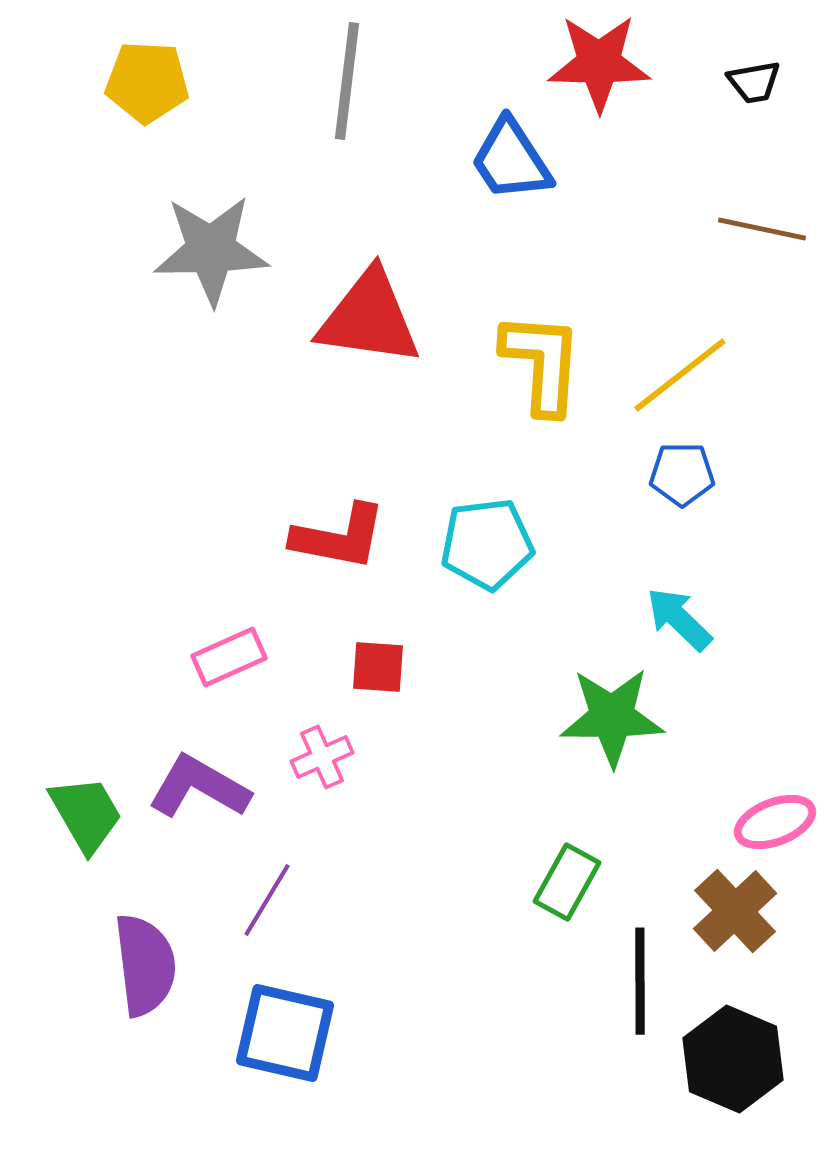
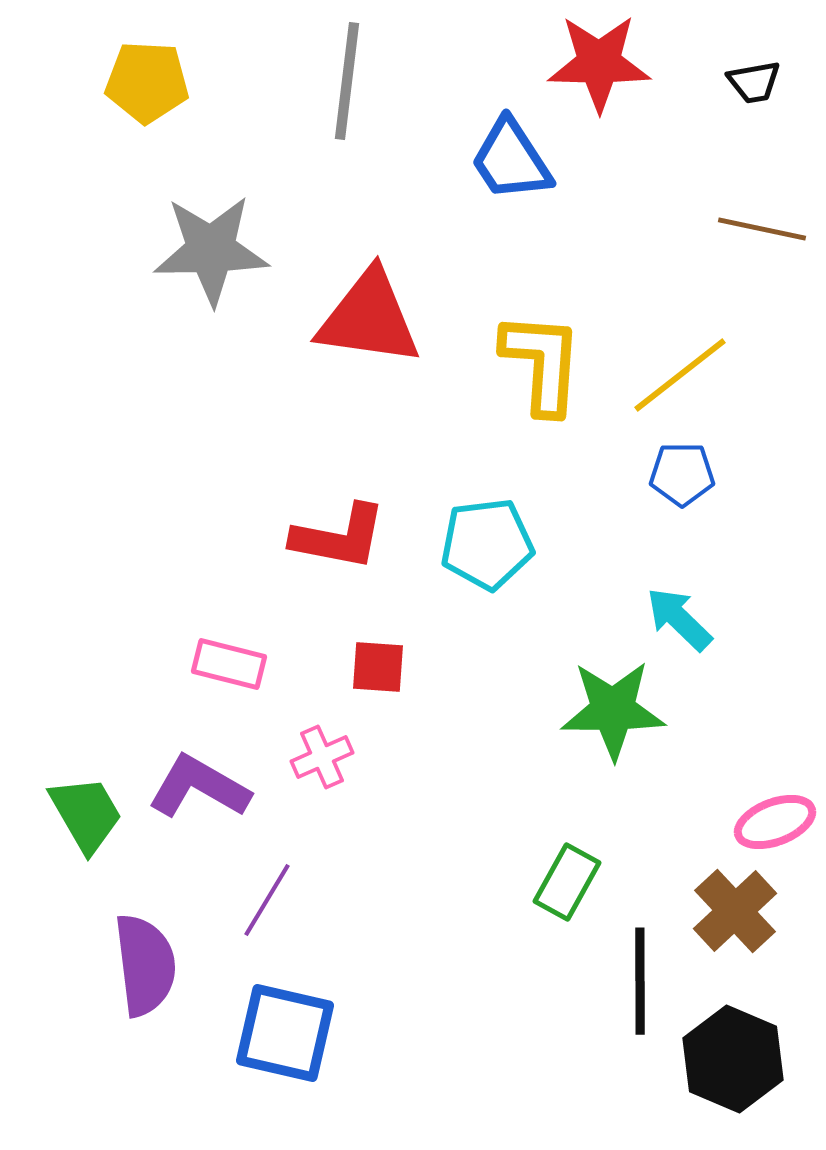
pink rectangle: moved 7 px down; rotated 38 degrees clockwise
green star: moved 1 px right, 7 px up
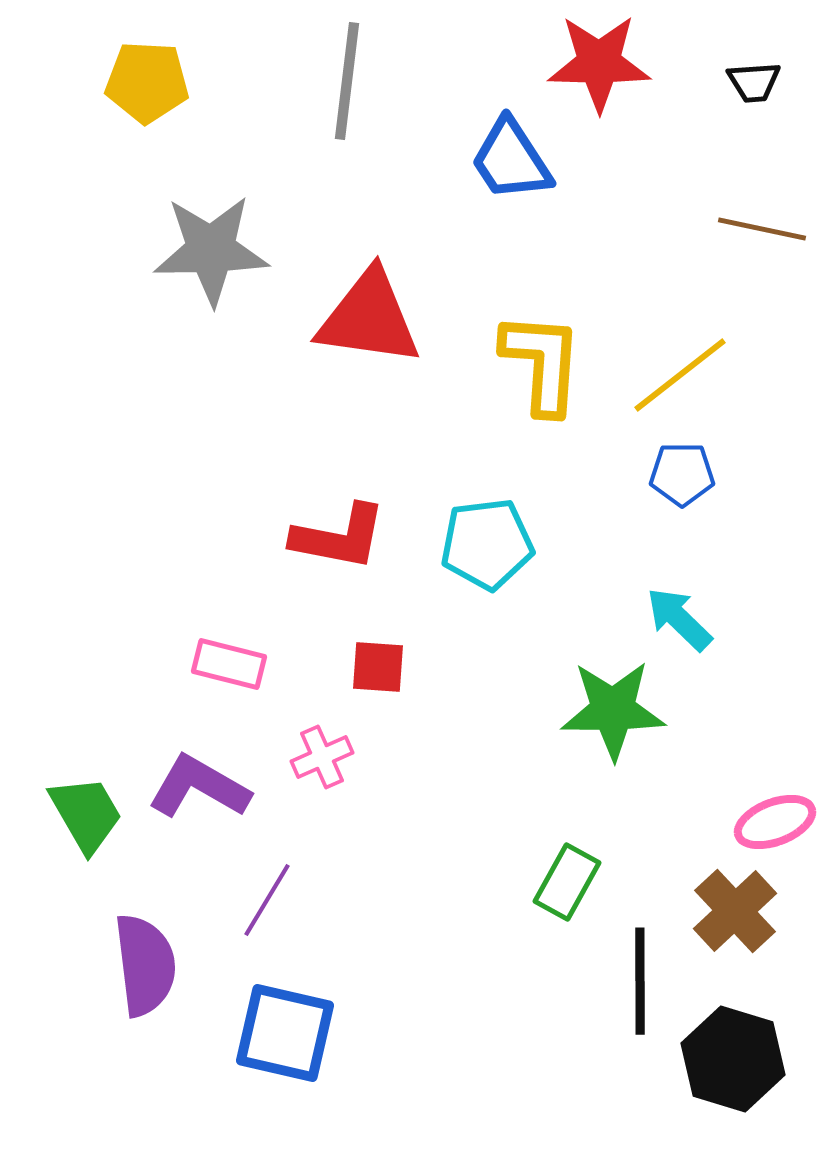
black trapezoid: rotated 6 degrees clockwise
black hexagon: rotated 6 degrees counterclockwise
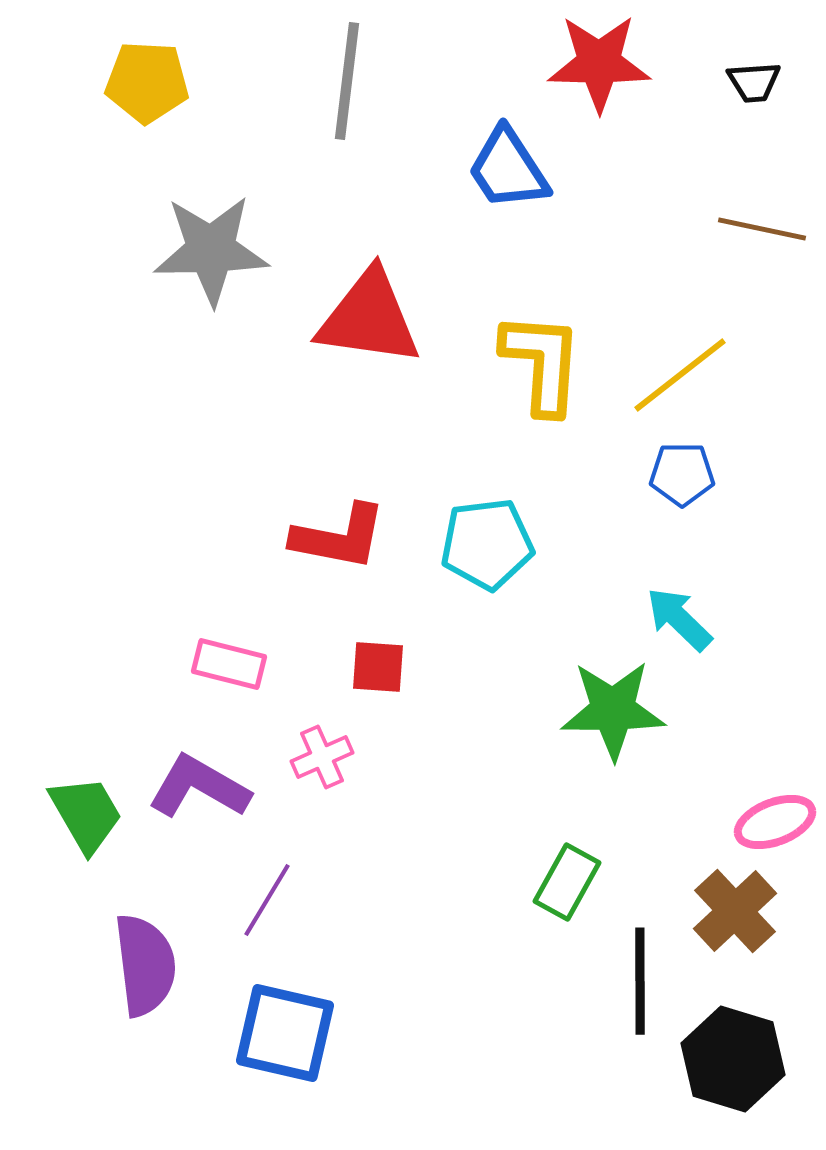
blue trapezoid: moved 3 px left, 9 px down
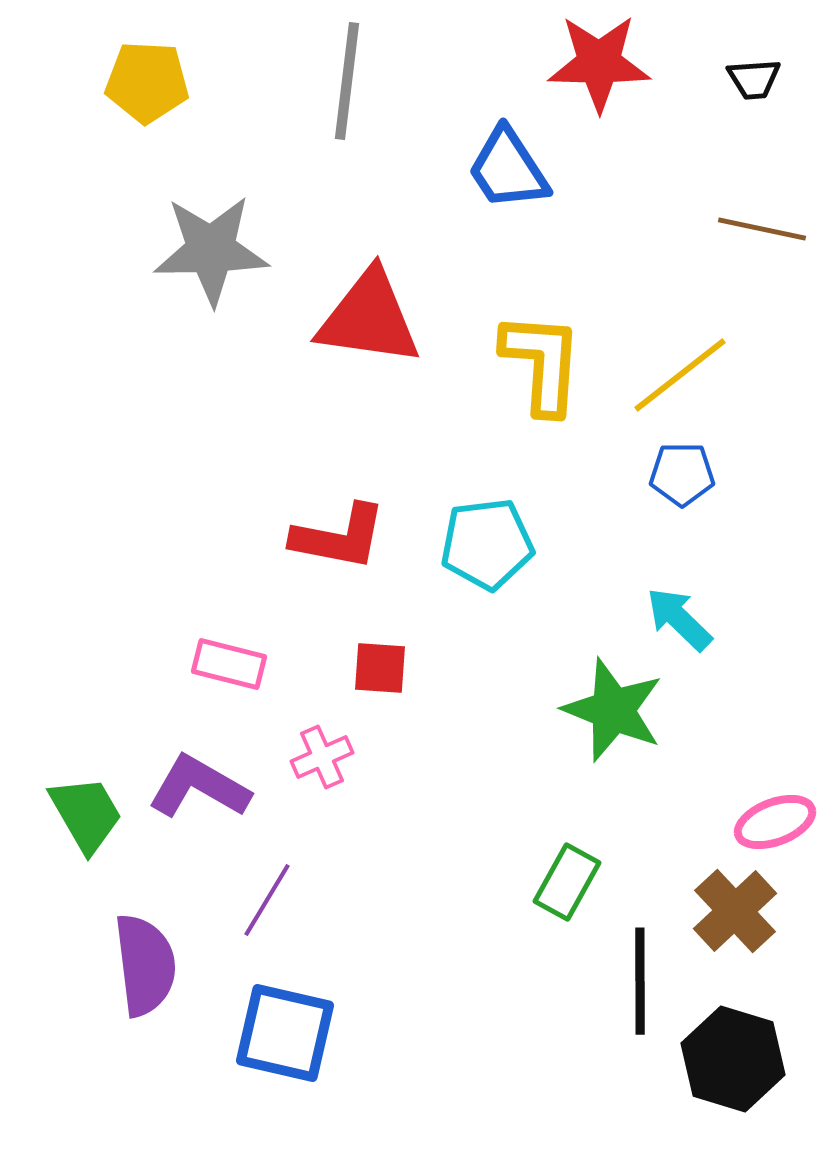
black trapezoid: moved 3 px up
red square: moved 2 px right, 1 px down
green star: rotated 22 degrees clockwise
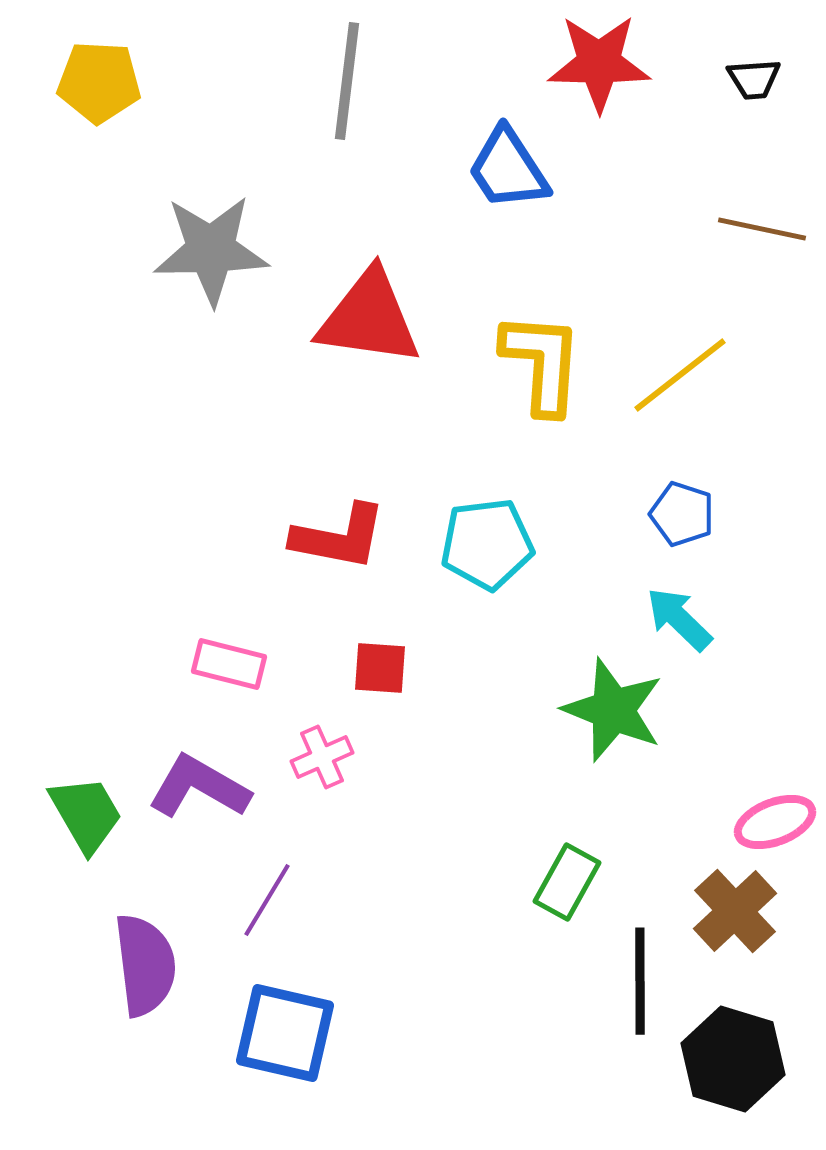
yellow pentagon: moved 48 px left
blue pentagon: moved 40 px down; rotated 18 degrees clockwise
